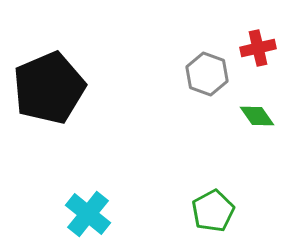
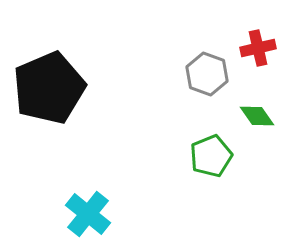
green pentagon: moved 2 px left, 55 px up; rotated 6 degrees clockwise
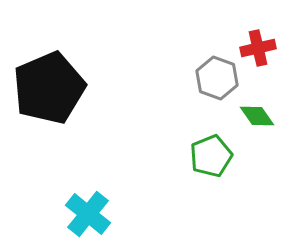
gray hexagon: moved 10 px right, 4 px down
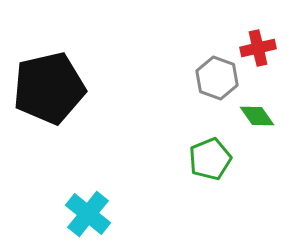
black pentagon: rotated 10 degrees clockwise
green pentagon: moved 1 px left, 3 px down
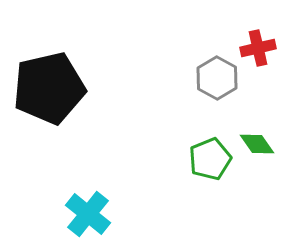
gray hexagon: rotated 9 degrees clockwise
green diamond: moved 28 px down
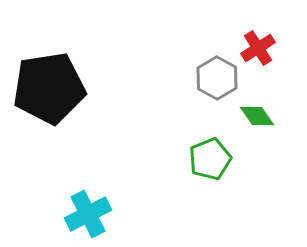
red cross: rotated 20 degrees counterclockwise
black pentagon: rotated 4 degrees clockwise
green diamond: moved 28 px up
cyan cross: rotated 24 degrees clockwise
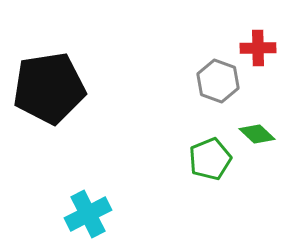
red cross: rotated 32 degrees clockwise
gray hexagon: moved 1 px right, 3 px down; rotated 9 degrees counterclockwise
green diamond: moved 18 px down; rotated 12 degrees counterclockwise
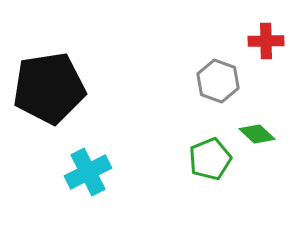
red cross: moved 8 px right, 7 px up
cyan cross: moved 42 px up
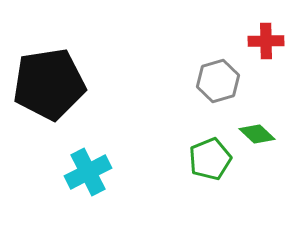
gray hexagon: rotated 24 degrees clockwise
black pentagon: moved 4 px up
